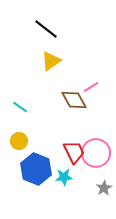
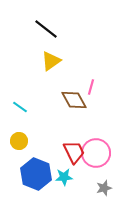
pink line: rotated 42 degrees counterclockwise
blue hexagon: moved 5 px down
gray star: rotated 14 degrees clockwise
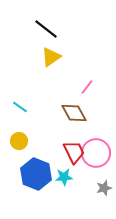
yellow triangle: moved 4 px up
pink line: moved 4 px left; rotated 21 degrees clockwise
brown diamond: moved 13 px down
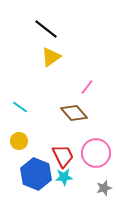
brown diamond: rotated 12 degrees counterclockwise
red trapezoid: moved 11 px left, 4 px down
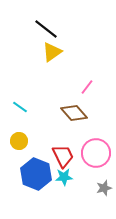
yellow triangle: moved 1 px right, 5 px up
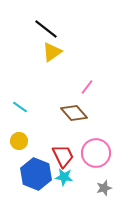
cyan star: rotated 12 degrees clockwise
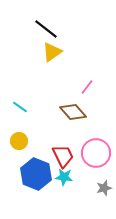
brown diamond: moved 1 px left, 1 px up
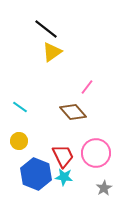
gray star: rotated 14 degrees counterclockwise
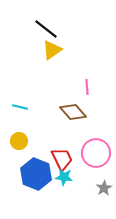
yellow triangle: moved 2 px up
pink line: rotated 42 degrees counterclockwise
cyan line: rotated 21 degrees counterclockwise
red trapezoid: moved 1 px left, 3 px down
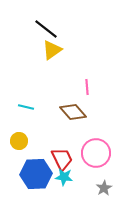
cyan line: moved 6 px right
blue hexagon: rotated 24 degrees counterclockwise
